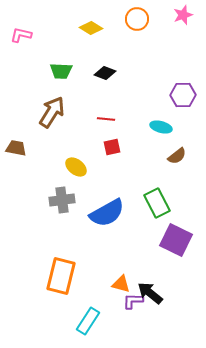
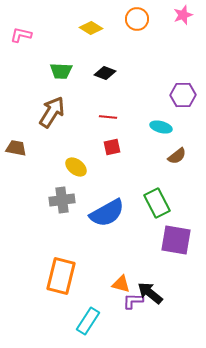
red line: moved 2 px right, 2 px up
purple square: rotated 16 degrees counterclockwise
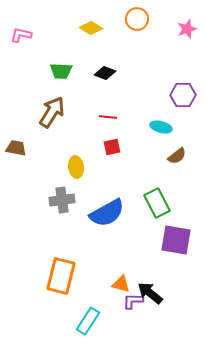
pink star: moved 4 px right, 14 px down
yellow ellipse: rotated 45 degrees clockwise
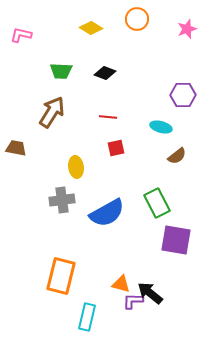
red square: moved 4 px right, 1 px down
cyan rectangle: moved 1 px left, 4 px up; rotated 20 degrees counterclockwise
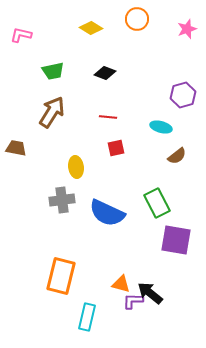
green trapezoid: moved 8 px left; rotated 15 degrees counterclockwise
purple hexagon: rotated 15 degrees counterclockwise
blue semicircle: rotated 54 degrees clockwise
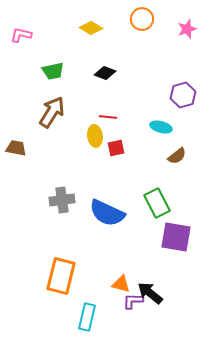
orange circle: moved 5 px right
yellow ellipse: moved 19 px right, 31 px up
purple square: moved 3 px up
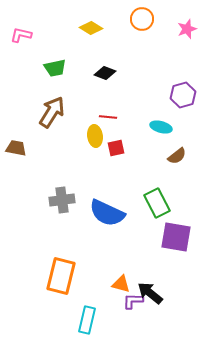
green trapezoid: moved 2 px right, 3 px up
cyan rectangle: moved 3 px down
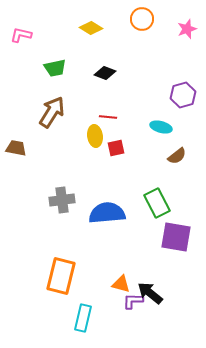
blue semicircle: rotated 150 degrees clockwise
cyan rectangle: moved 4 px left, 2 px up
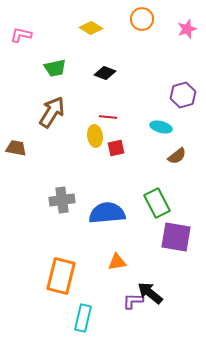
orange triangle: moved 4 px left, 22 px up; rotated 24 degrees counterclockwise
